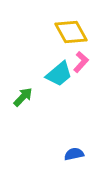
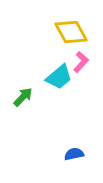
cyan trapezoid: moved 3 px down
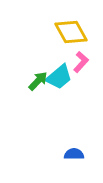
green arrow: moved 15 px right, 16 px up
blue semicircle: rotated 12 degrees clockwise
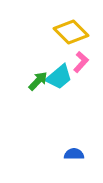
yellow diamond: rotated 16 degrees counterclockwise
